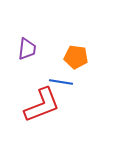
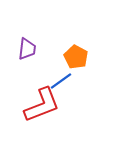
orange pentagon: rotated 20 degrees clockwise
blue line: moved 1 px up; rotated 45 degrees counterclockwise
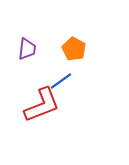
orange pentagon: moved 2 px left, 8 px up
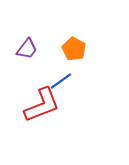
purple trapezoid: rotated 30 degrees clockwise
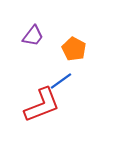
purple trapezoid: moved 6 px right, 13 px up
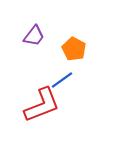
purple trapezoid: moved 1 px right
blue line: moved 1 px right, 1 px up
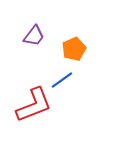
orange pentagon: rotated 20 degrees clockwise
red L-shape: moved 8 px left
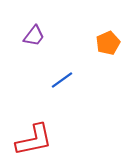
orange pentagon: moved 34 px right, 6 px up
red L-shape: moved 35 px down; rotated 9 degrees clockwise
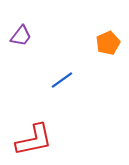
purple trapezoid: moved 13 px left
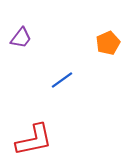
purple trapezoid: moved 2 px down
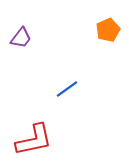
orange pentagon: moved 13 px up
blue line: moved 5 px right, 9 px down
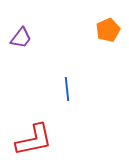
blue line: rotated 60 degrees counterclockwise
